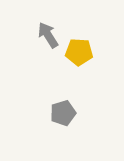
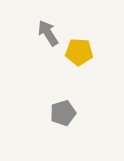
gray arrow: moved 2 px up
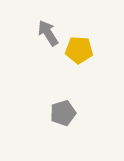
yellow pentagon: moved 2 px up
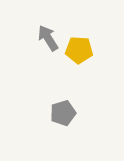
gray arrow: moved 5 px down
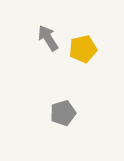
yellow pentagon: moved 4 px right, 1 px up; rotated 16 degrees counterclockwise
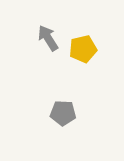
gray pentagon: rotated 20 degrees clockwise
